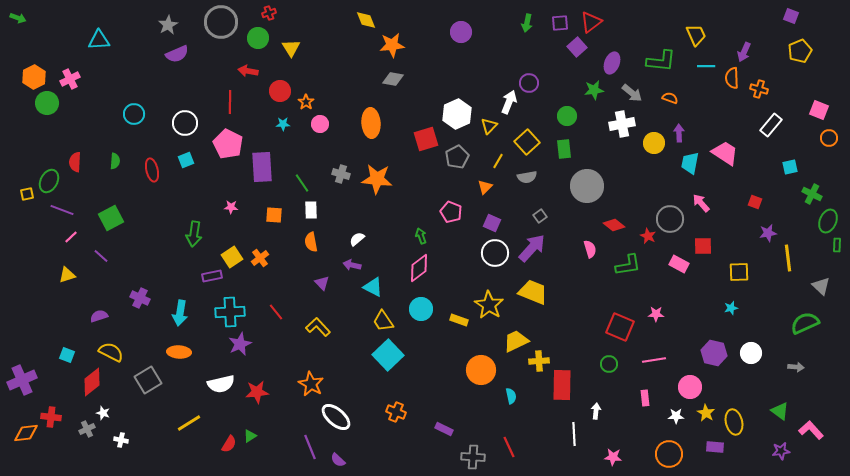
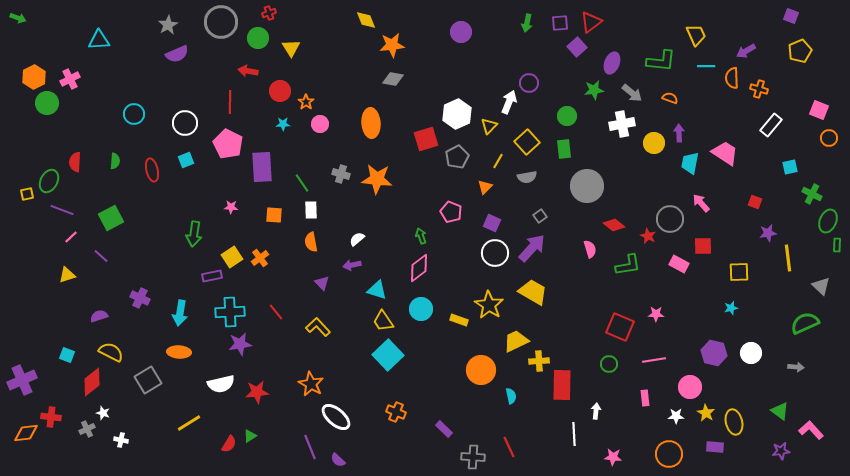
purple arrow at (744, 52): moved 2 px right, 1 px up; rotated 36 degrees clockwise
purple arrow at (352, 265): rotated 24 degrees counterclockwise
cyan triangle at (373, 287): moved 4 px right, 3 px down; rotated 10 degrees counterclockwise
yellow trapezoid at (533, 292): rotated 8 degrees clockwise
purple star at (240, 344): rotated 15 degrees clockwise
purple rectangle at (444, 429): rotated 18 degrees clockwise
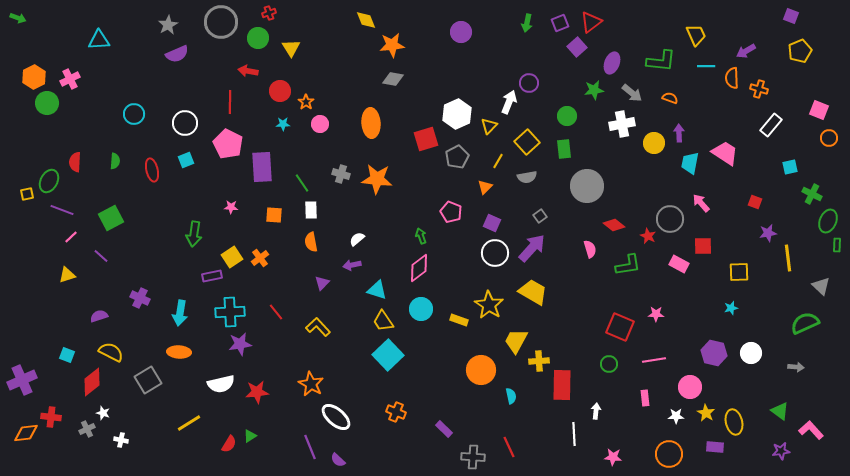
purple square at (560, 23): rotated 18 degrees counterclockwise
purple triangle at (322, 283): rotated 28 degrees clockwise
yellow trapezoid at (516, 341): rotated 36 degrees counterclockwise
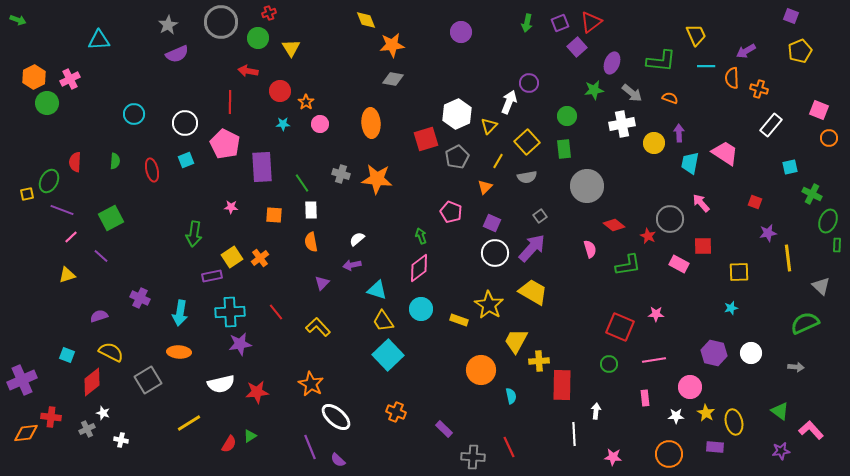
green arrow at (18, 18): moved 2 px down
pink pentagon at (228, 144): moved 3 px left
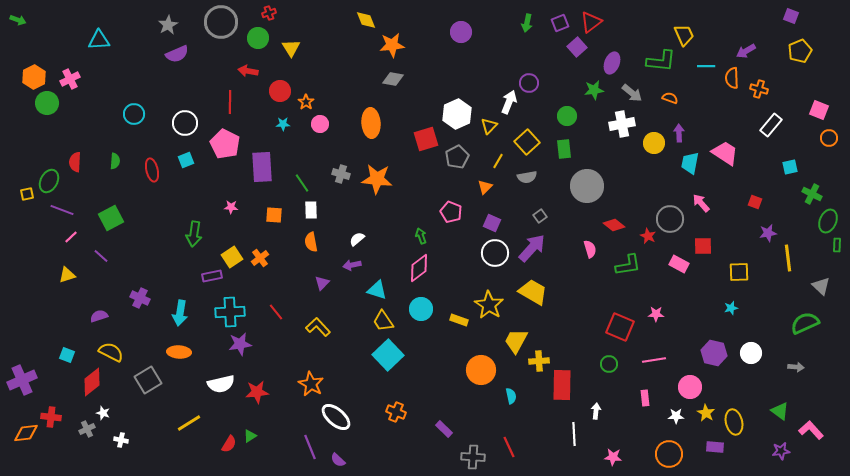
yellow trapezoid at (696, 35): moved 12 px left
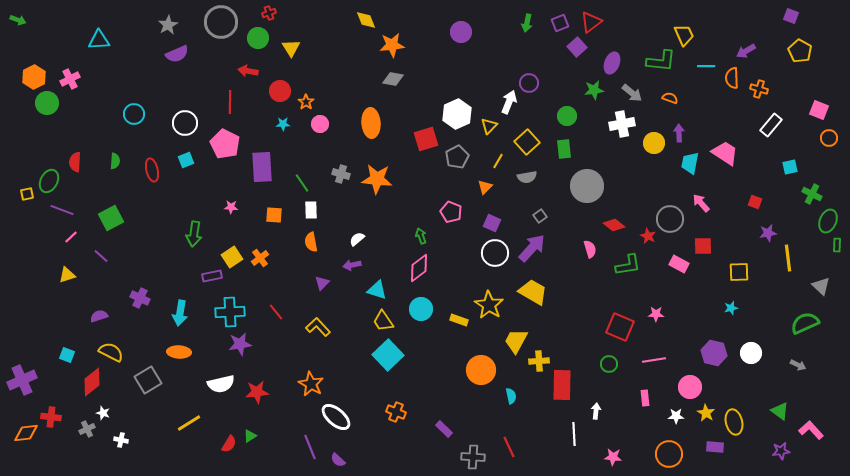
yellow pentagon at (800, 51): rotated 20 degrees counterclockwise
gray arrow at (796, 367): moved 2 px right, 2 px up; rotated 21 degrees clockwise
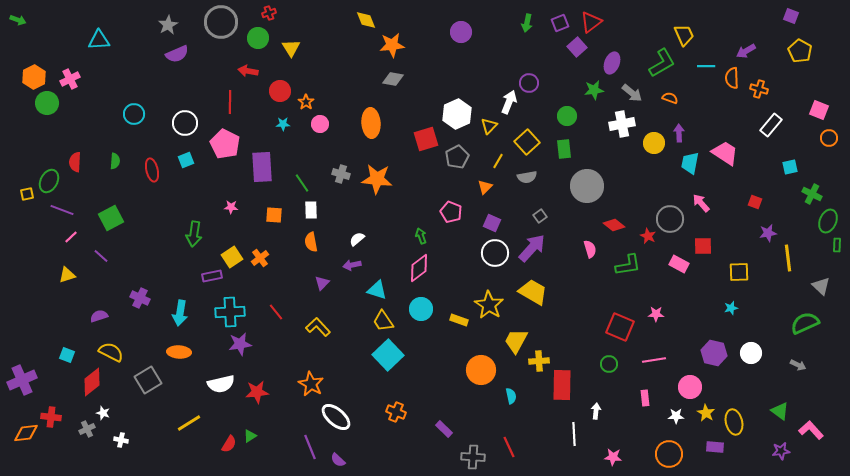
green L-shape at (661, 61): moved 1 px right, 2 px down; rotated 36 degrees counterclockwise
